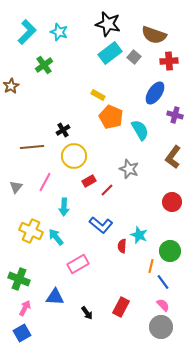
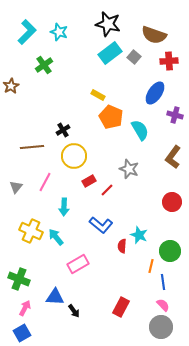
blue line at (163, 282): rotated 28 degrees clockwise
black arrow at (87, 313): moved 13 px left, 2 px up
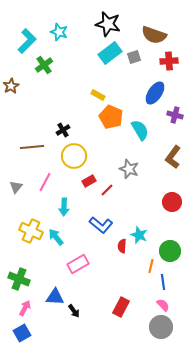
cyan L-shape at (27, 32): moved 9 px down
gray square at (134, 57): rotated 32 degrees clockwise
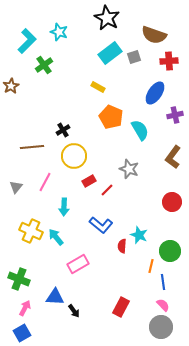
black star at (108, 24): moved 1 px left, 6 px up; rotated 15 degrees clockwise
yellow rectangle at (98, 95): moved 8 px up
purple cross at (175, 115): rotated 28 degrees counterclockwise
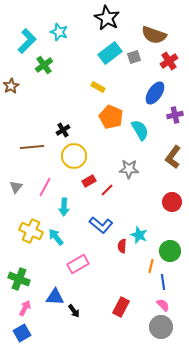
red cross at (169, 61): rotated 30 degrees counterclockwise
gray star at (129, 169): rotated 18 degrees counterclockwise
pink line at (45, 182): moved 5 px down
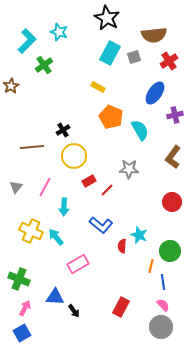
brown semicircle at (154, 35): rotated 25 degrees counterclockwise
cyan rectangle at (110, 53): rotated 25 degrees counterclockwise
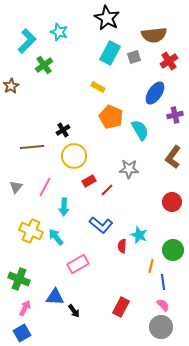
green circle at (170, 251): moved 3 px right, 1 px up
